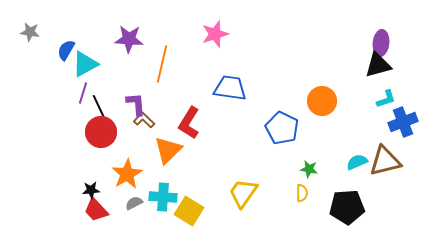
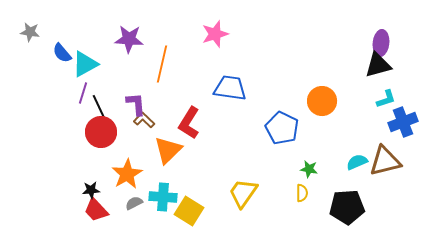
blue semicircle: moved 4 px left, 3 px down; rotated 70 degrees counterclockwise
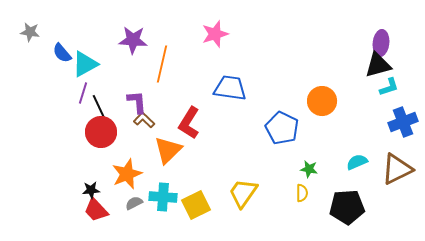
purple star: moved 4 px right, 1 px down
cyan L-shape: moved 3 px right, 12 px up
purple L-shape: moved 1 px right, 2 px up
brown triangle: moved 12 px right, 8 px down; rotated 12 degrees counterclockwise
orange star: rotated 8 degrees clockwise
yellow square: moved 7 px right, 6 px up; rotated 32 degrees clockwise
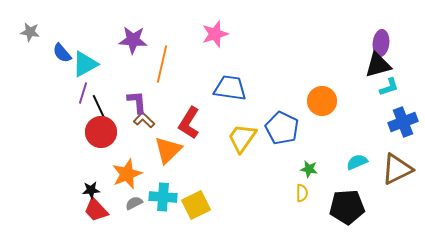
yellow trapezoid: moved 1 px left, 55 px up
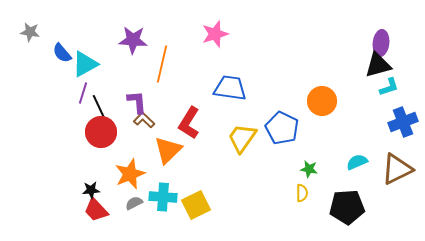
orange star: moved 3 px right
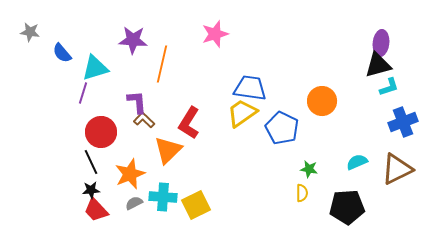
cyan triangle: moved 10 px right, 4 px down; rotated 12 degrees clockwise
blue trapezoid: moved 20 px right
black line: moved 8 px left, 55 px down
yellow trapezoid: moved 25 px up; rotated 20 degrees clockwise
